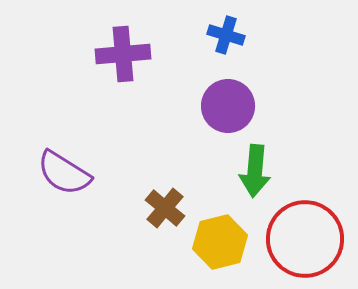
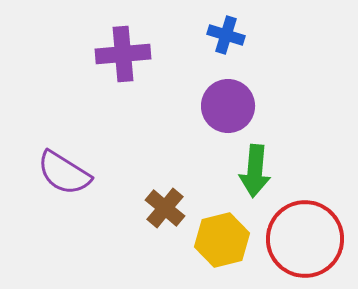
yellow hexagon: moved 2 px right, 2 px up
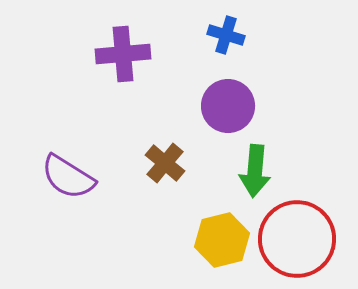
purple semicircle: moved 4 px right, 4 px down
brown cross: moved 45 px up
red circle: moved 8 px left
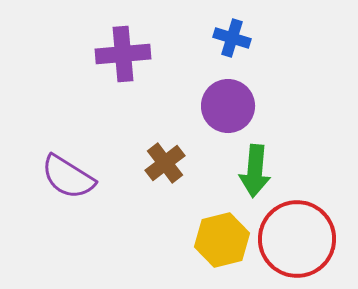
blue cross: moved 6 px right, 3 px down
brown cross: rotated 12 degrees clockwise
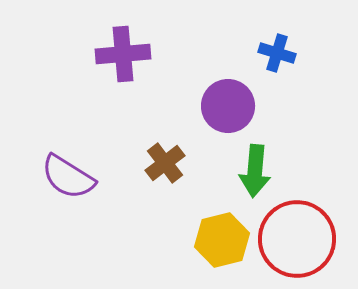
blue cross: moved 45 px right, 15 px down
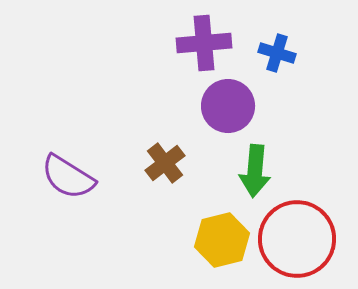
purple cross: moved 81 px right, 11 px up
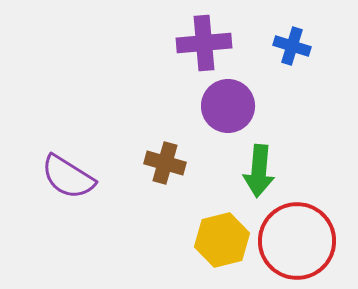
blue cross: moved 15 px right, 7 px up
brown cross: rotated 36 degrees counterclockwise
green arrow: moved 4 px right
red circle: moved 2 px down
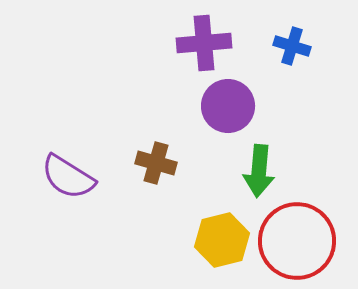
brown cross: moved 9 px left
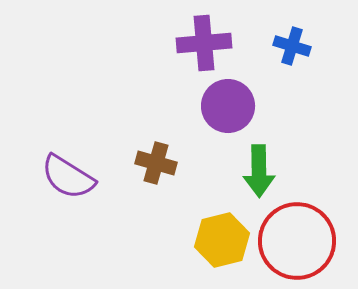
green arrow: rotated 6 degrees counterclockwise
